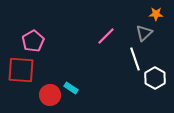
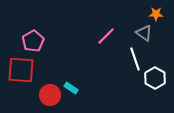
gray triangle: rotated 42 degrees counterclockwise
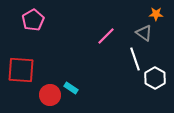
pink pentagon: moved 21 px up
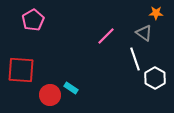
orange star: moved 1 px up
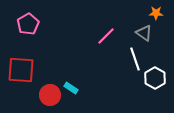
pink pentagon: moved 5 px left, 4 px down
